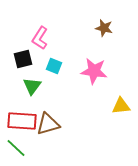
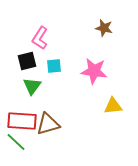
black square: moved 4 px right, 2 px down
cyan square: rotated 28 degrees counterclockwise
yellow triangle: moved 8 px left
green line: moved 6 px up
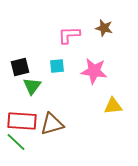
pink L-shape: moved 29 px right, 3 px up; rotated 55 degrees clockwise
black square: moved 7 px left, 6 px down
cyan square: moved 3 px right
brown triangle: moved 4 px right
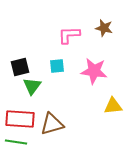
red rectangle: moved 2 px left, 2 px up
green line: rotated 35 degrees counterclockwise
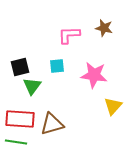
pink star: moved 4 px down
yellow triangle: rotated 42 degrees counterclockwise
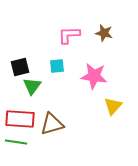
brown star: moved 5 px down
pink star: moved 1 px down
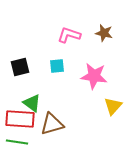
pink L-shape: rotated 20 degrees clockwise
green triangle: moved 17 px down; rotated 30 degrees counterclockwise
green line: moved 1 px right
